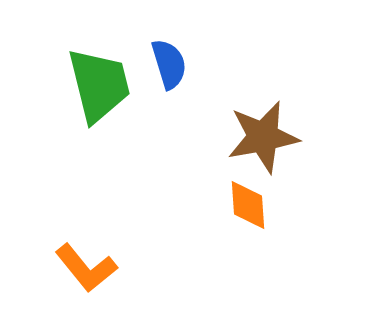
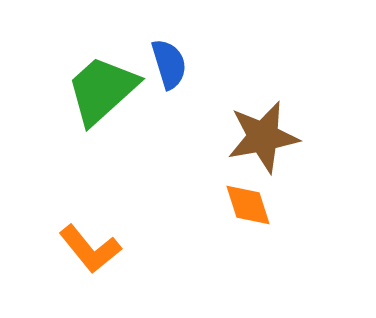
green trapezoid: moved 3 px right, 5 px down; rotated 118 degrees counterclockwise
orange diamond: rotated 14 degrees counterclockwise
orange L-shape: moved 4 px right, 19 px up
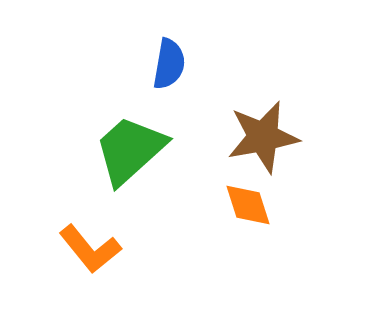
blue semicircle: rotated 27 degrees clockwise
green trapezoid: moved 28 px right, 60 px down
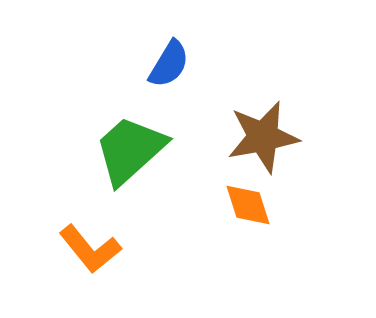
blue semicircle: rotated 21 degrees clockwise
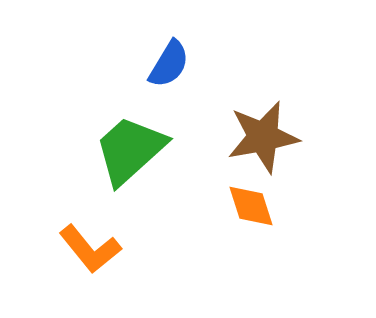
orange diamond: moved 3 px right, 1 px down
